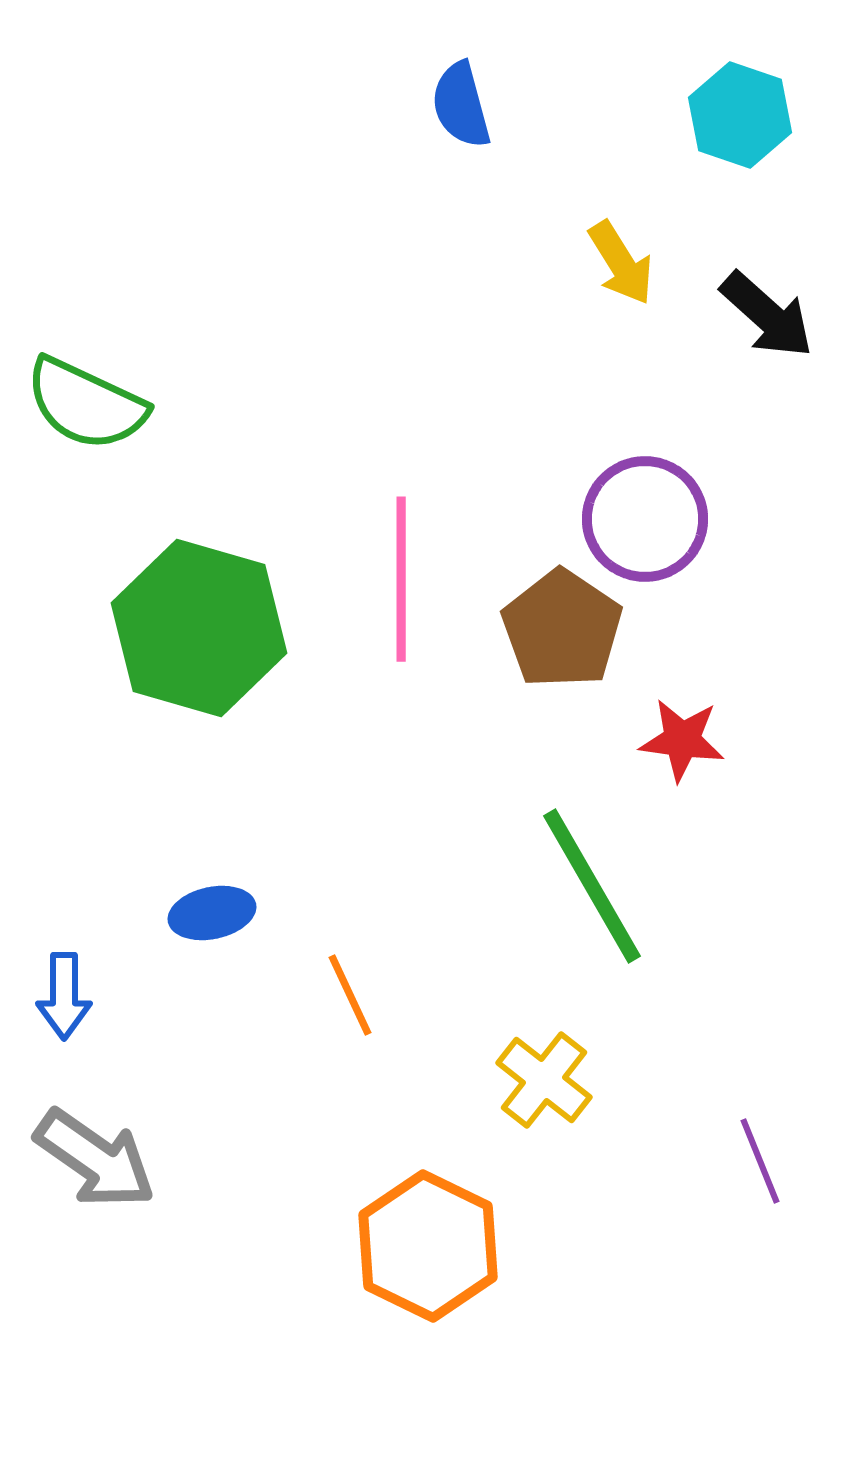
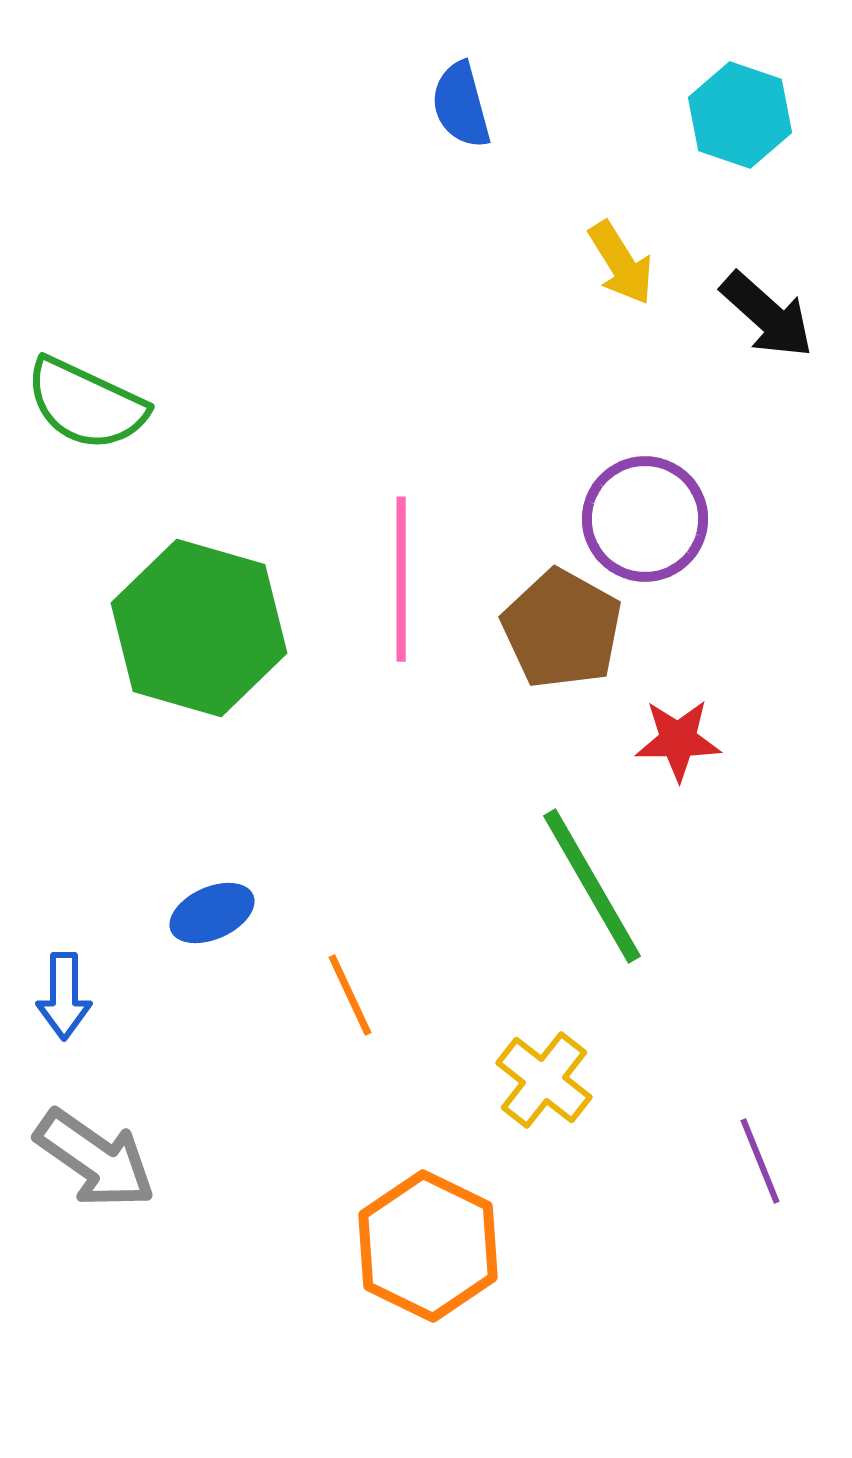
brown pentagon: rotated 5 degrees counterclockwise
red star: moved 4 px left; rotated 8 degrees counterclockwise
blue ellipse: rotated 12 degrees counterclockwise
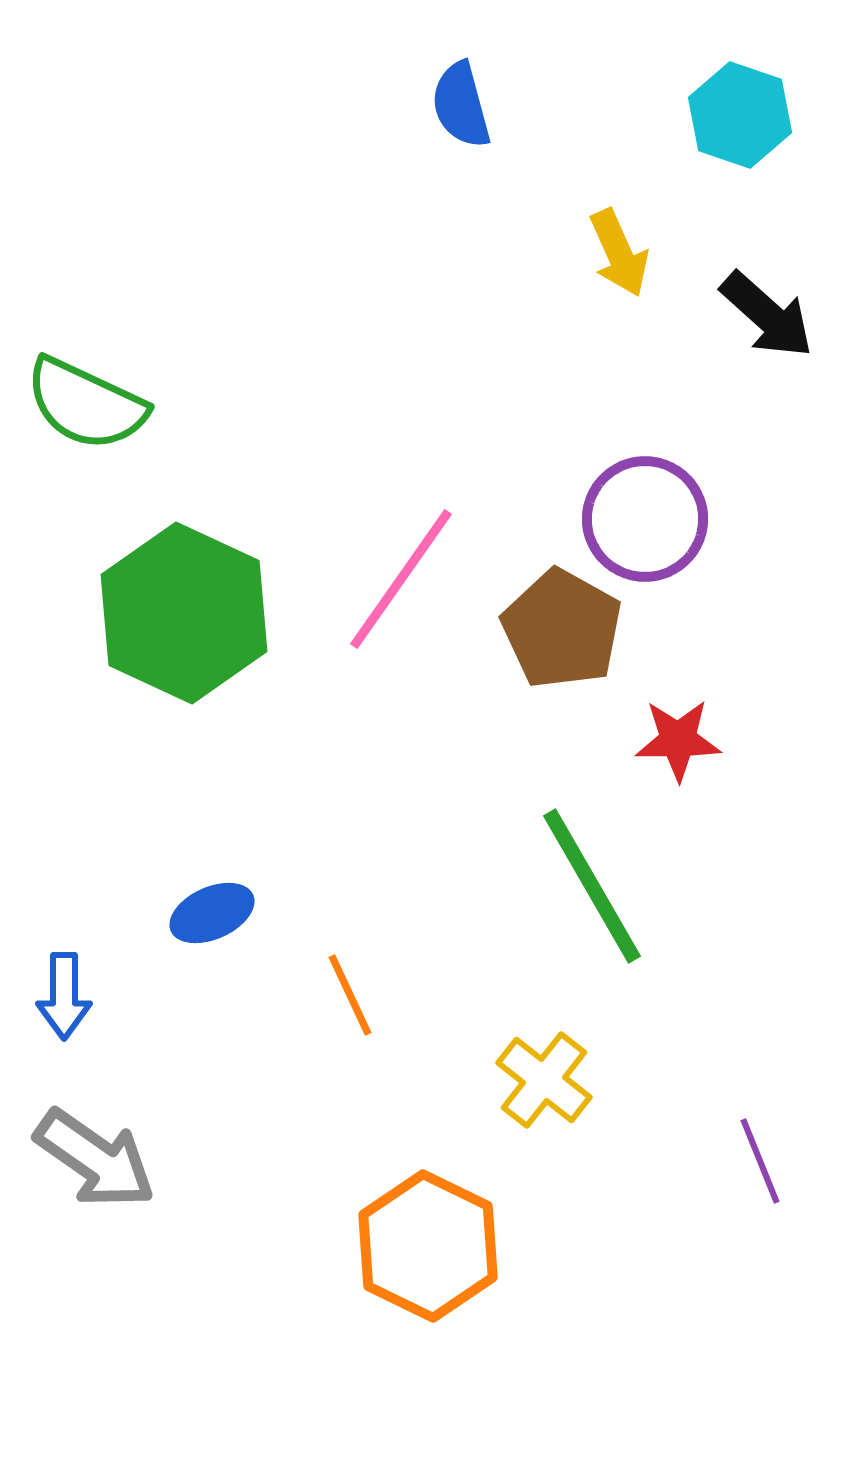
yellow arrow: moved 2 px left, 10 px up; rotated 8 degrees clockwise
pink line: rotated 35 degrees clockwise
green hexagon: moved 15 px left, 15 px up; rotated 9 degrees clockwise
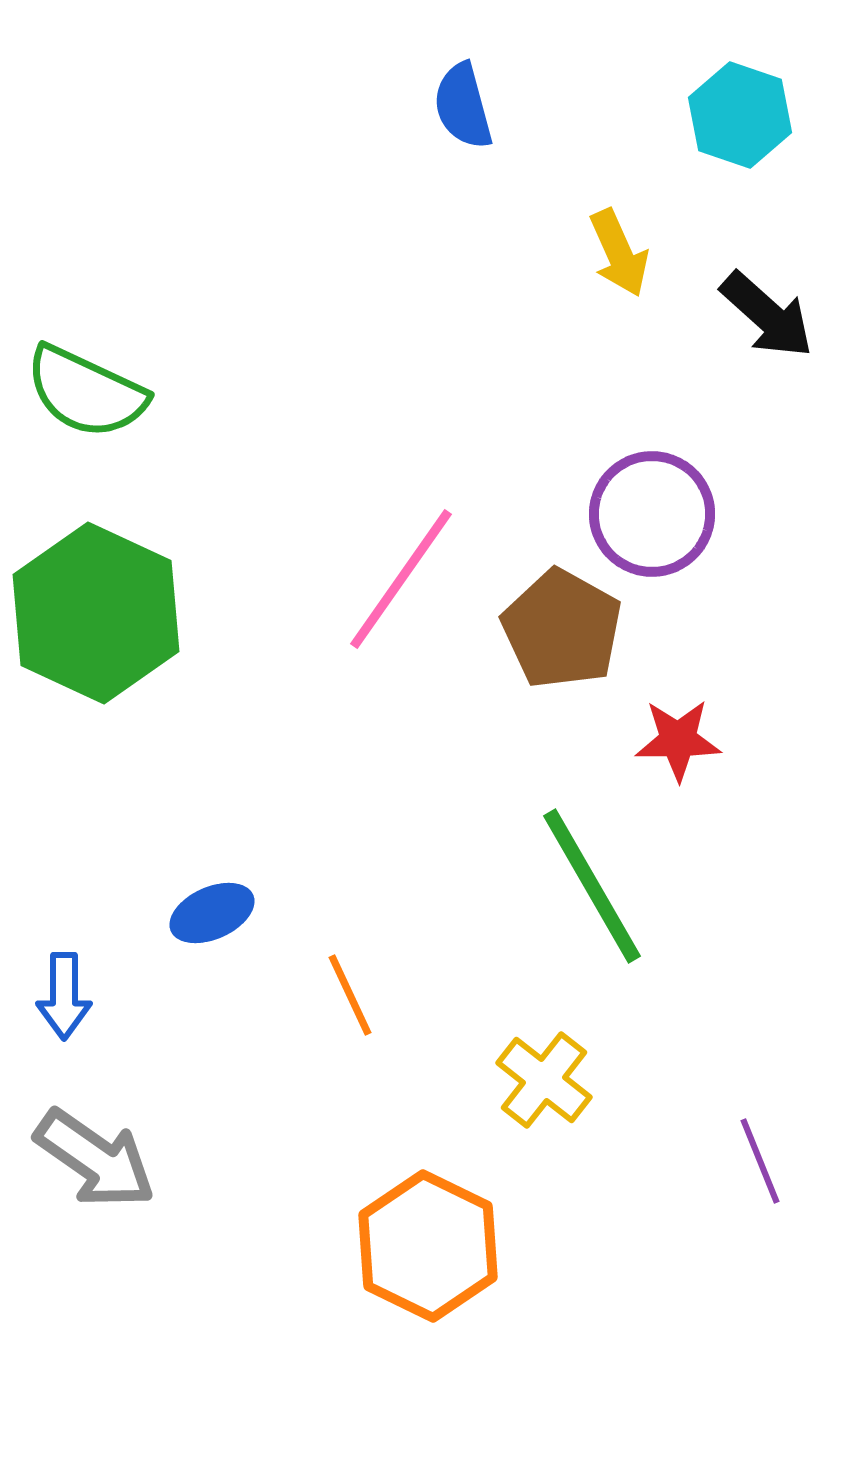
blue semicircle: moved 2 px right, 1 px down
green semicircle: moved 12 px up
purple circle: moved 7 px right, 5 px up
green hexagon: moved 88 px left
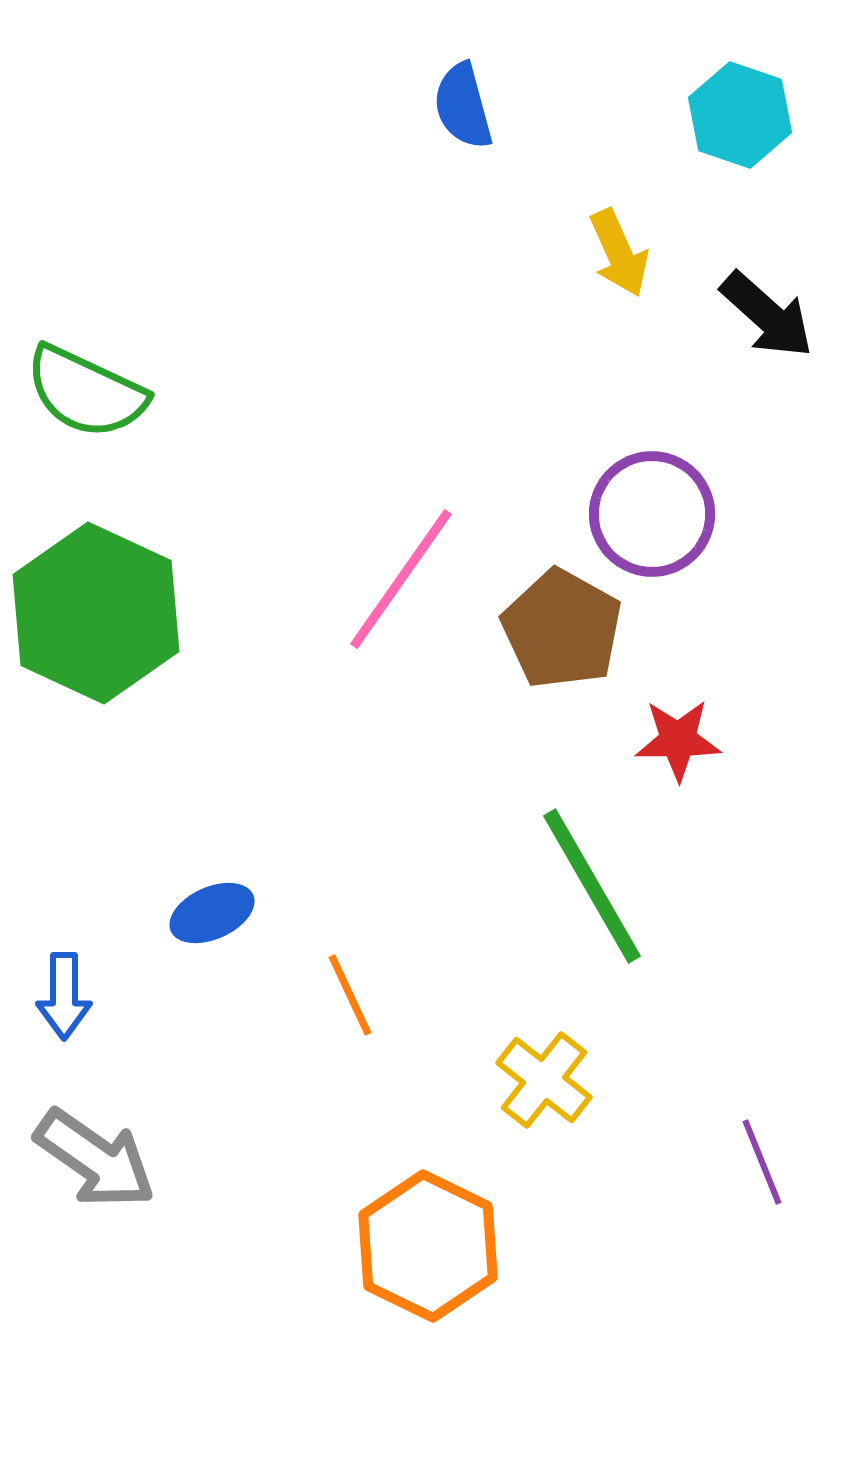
purple line: moved 2 px right, 1 px down
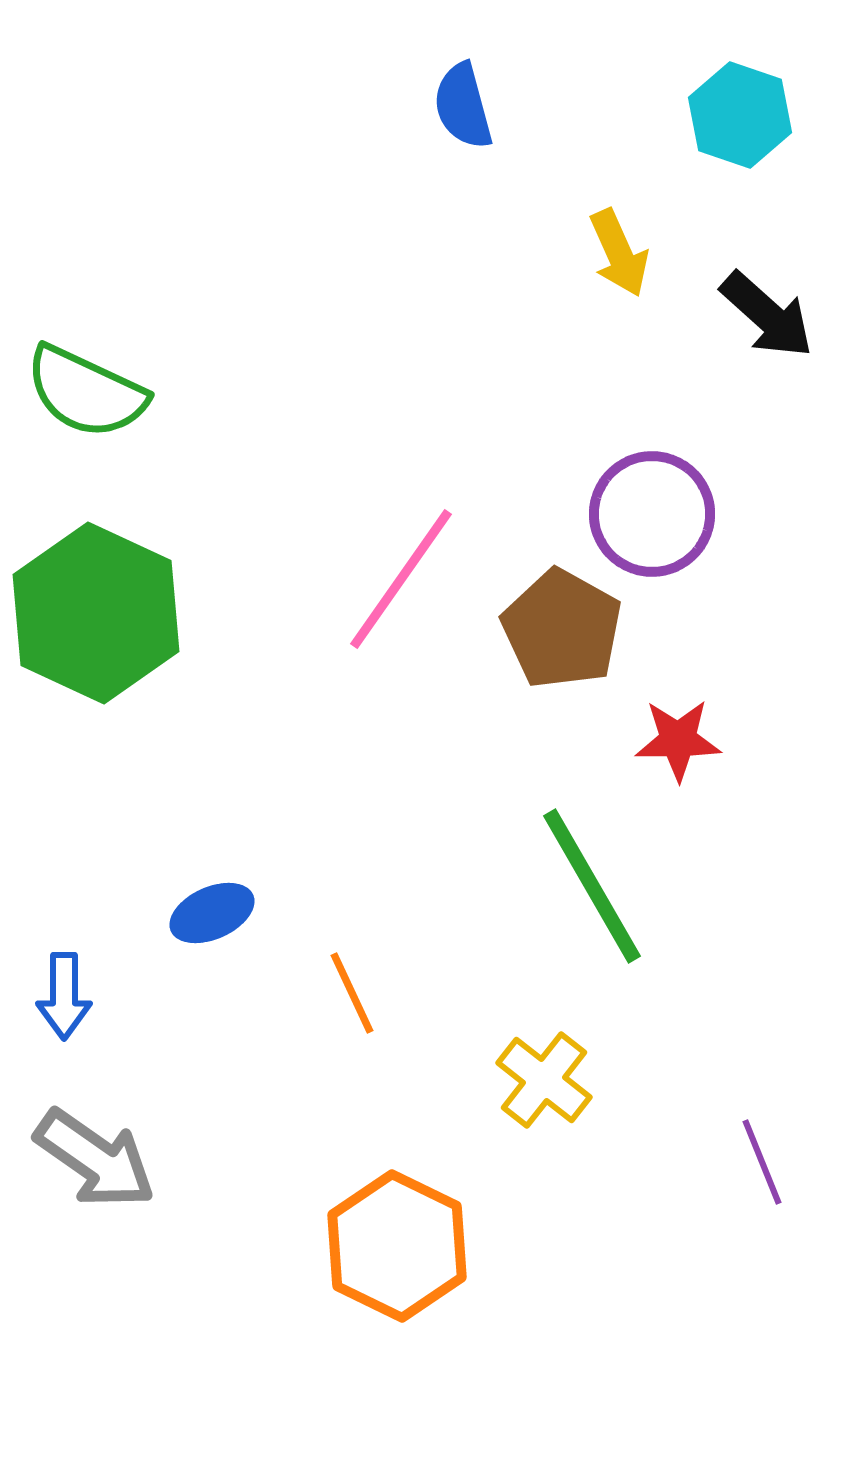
orange line: moved 2 px right, 2 px up
orange hexagon: moved 31 px left
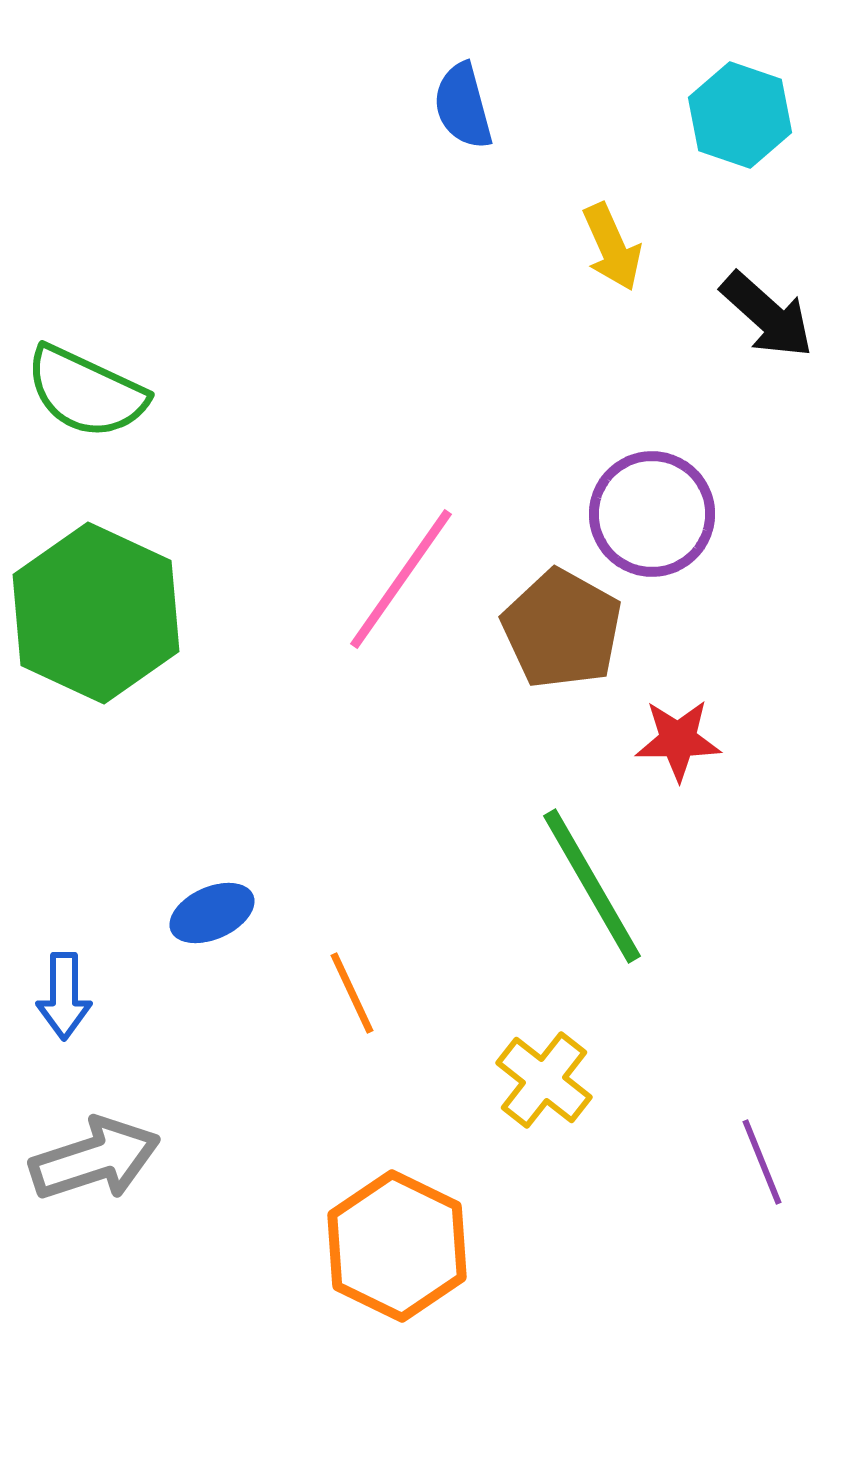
yellow arrow: moved 7 px left, 6 px up
gray arrow: rotated 53 degrees counterclockwise
